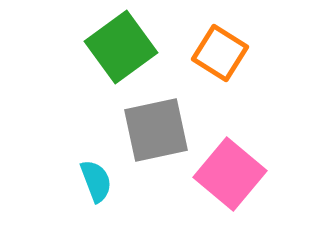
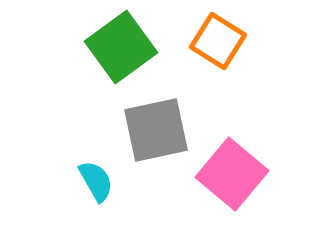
orange square: moved 2 px left, 12 px up
pink square: moved 2 px right
cyan semicircle: rotated 9 degrees counterclockwise
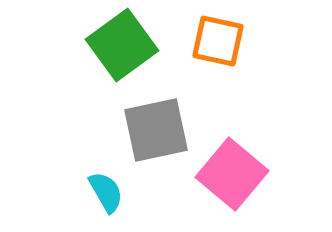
orange square: rotated 20 degrees counterclockwise
green square: moved 1 px right, 2 px up
cyan semicircle: moved 10 px right, 11 px down
